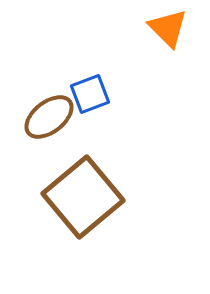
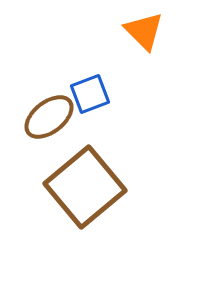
orange triangle: moved 24 px left, 3 px down
brown square: moved 2 px right, 10 px up
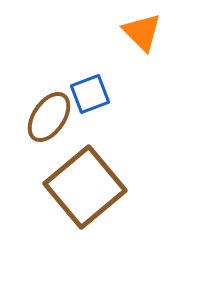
orange triangle: moved 2 px left, 1 px down
brown ellipse: rotated 18 degrees counterclockwise
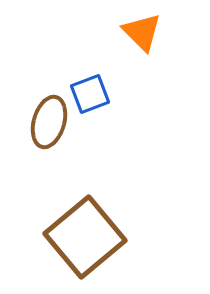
brown ellipse: moved 5 px down; rotated 18 degrees counterclockwise
brown square: moved 50 px down
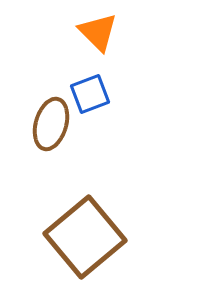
orange triangle: moved 44 px left
brown ellipse: moved 2 px right, 2 px down
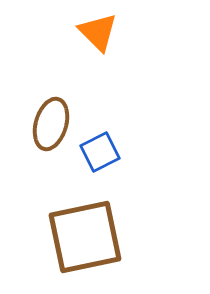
blue square: moved 10 px right, 58 px down; rotated 6 degrees counterclockwise
brown square: rotated 28 degrees clockwise
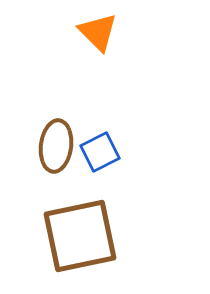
brown ellipse: moved 5 px right, 22 px down; rotated 9 degrees counterclockwise
brown square: moved 5 px left, 1 px up
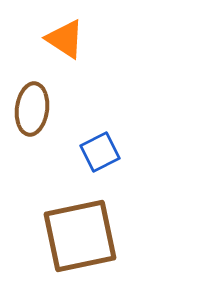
orange triangle: moved 33 px left, 7 px down; rotated 12 degrees counterclockwise
brown ellipse: moved 24 px left, 37 px up
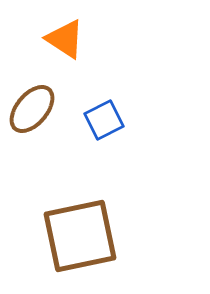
brown ellipse: rotated 33 degrees clockwise
blue square: moved 4 px right, 32 px up
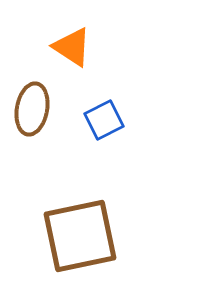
orange triangle: moved 7 px right, 8 px down
brown ellipse: rotated 30 degrees counterclockwise
